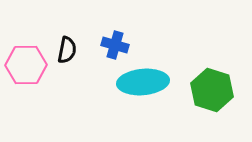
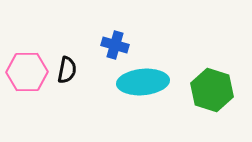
black semicircle: moved 20 px down
pink hexagon: moved 1 px right, 7 px down
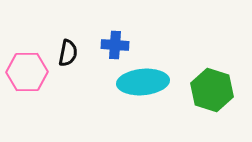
blue cross: rotated 12 degrees counterclockwise
black semicircle: moved 1 px right, 17 px up
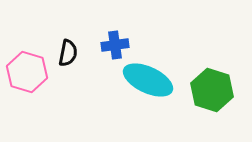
blue cross: rotated 12 degrees counterclockwise
pink hexagon: rotated 18 degrees clockwise
cyan ellipse: moved 5 px right, 2 px up; rotated 30 degrees clockwise
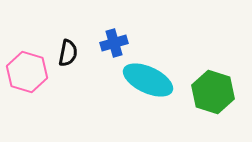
blue cross: moved 1 px left, 2 px up; rotated 8 degrees counterclockwise
green hexagon: moved 1 px right, 2 px down
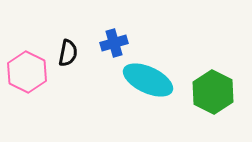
pink hexagon: rotated 9 degrees clockwise
green hexagon: rotated 9 degrees clockwise
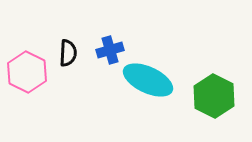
blue cross: moved 4 px left, 7 px down
black semicircle: rotated 8 degrees counterclockwise
green hexagon: moved 1 px right, 4 px down
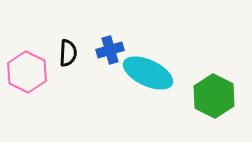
cyan ellipse: moved 7 px up
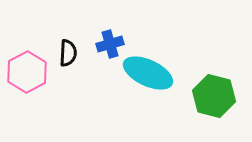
blue cross: moved 6 px up
pink hexagon: rotated 6 degrees clockwise
green hexagon: rotated 12 degrees counterclockwise
